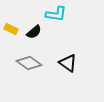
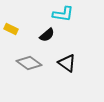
cyan L-shape: moved 7 px right
black semicircle: moved 13 px right, 3 px down
black triangle: moved 1 px left
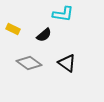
yellow rectangle: moved 2 px right
black semicircle: moved 3 px left
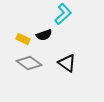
cyan L-shape: rotated 50 degrees counterclockwise
yellow rectangle: moved 10 px right, 10 px down
black semicircle: rotated 21 degrees clockwise
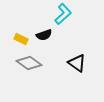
yellow rectangle: moved 2 px left
black triangle: moved 10 px right
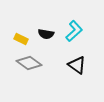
cyan L-shape: moved 11 px right, 17 px down
black semicircle: moved 2 px right, 1 px up; rotated 28 degrees clockwise
black triangle: moved 2 px down
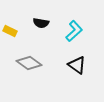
black semicircle: moved 5 px left, 11 px up
yellow rectangle: moved 11 px left, 8 px up
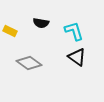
cyan L-shape: rotated 65 degrees counterclockwise
black triangle: moved 8 px up
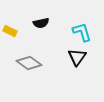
black semicircle: rotated 21 degrees counterclockwise
cyan L-shape: moved 8 px right, 1 px down
black triangle: rotated 30 degrees clockwise
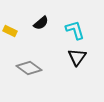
black semicircle: rotated 28 degrees counterclockwise
cyan L-shape: moved 7 px left, 2 px up
gray diamond: moved 5 px down
